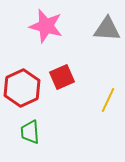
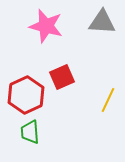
gray triangle: moved 5 px left, 7 px up
red hexagon: moved 4 px right, 7 px down
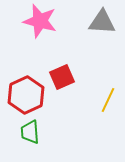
pink star: moved 6 px left, 5 px up
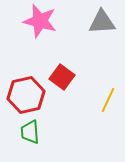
gray triangle: rotated 8 degrees counterclockwise
red square: rotated 30 degrees counterclockwise
red hexagon: rotated 12 degrees clockwise
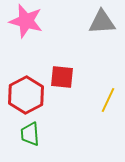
pink star: moved 14 px left
red square: rotated 30 degrees counterclockwise
red hexagon: rotated 15 degrees counterclockwise
green trapezoid: moved 2 px down
